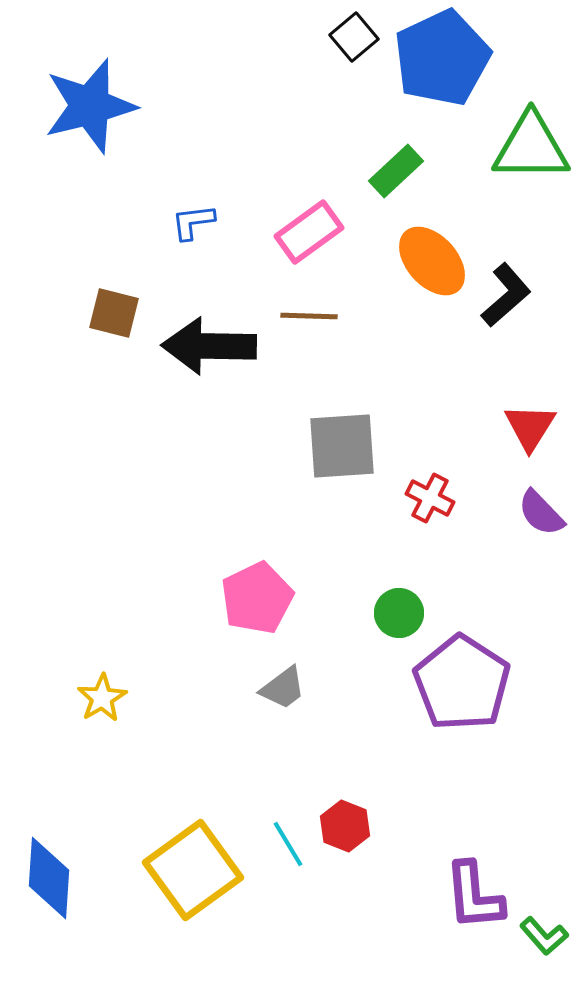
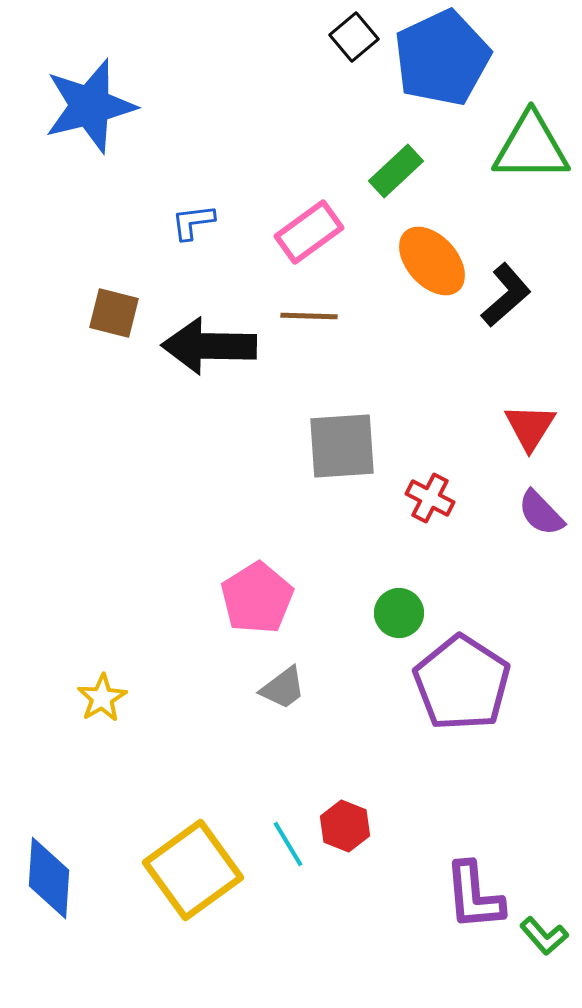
pink pentagon: rotated 6 degrees counterclockwise
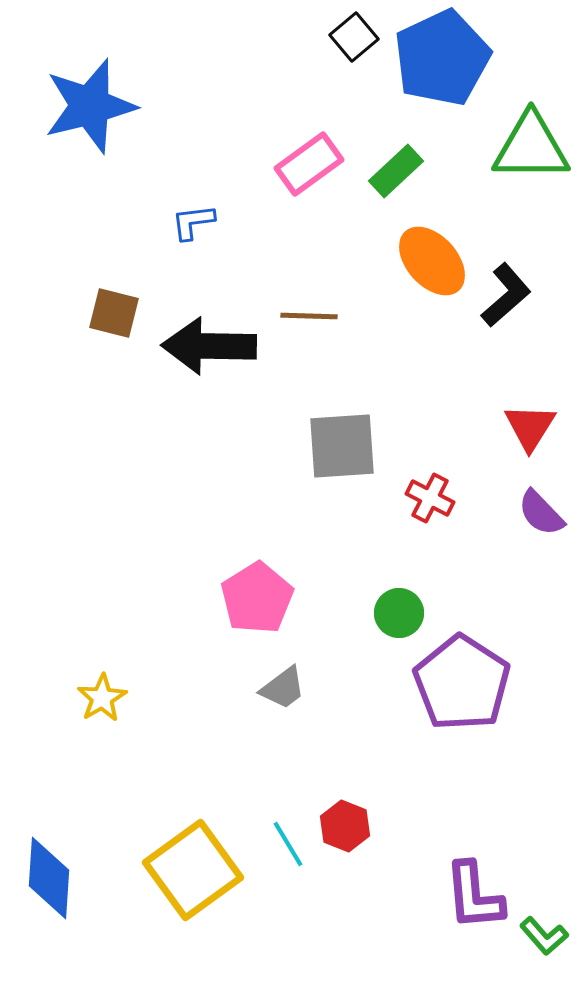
pink rectangle: moved 68 px up
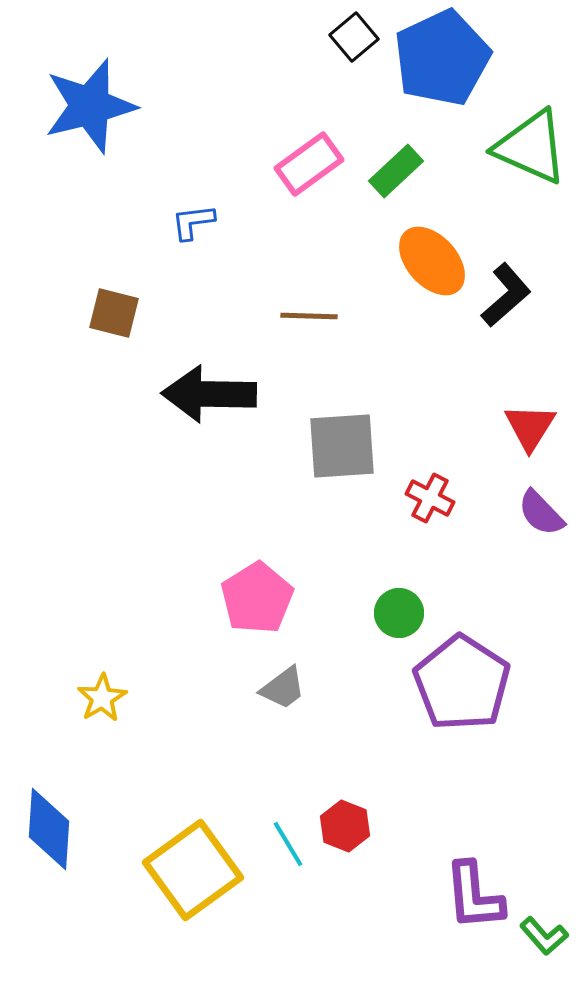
green triangle: rotated 24 degrees clockwise
black arrow: moved 48 px down
blue diamond: moved 49 px up
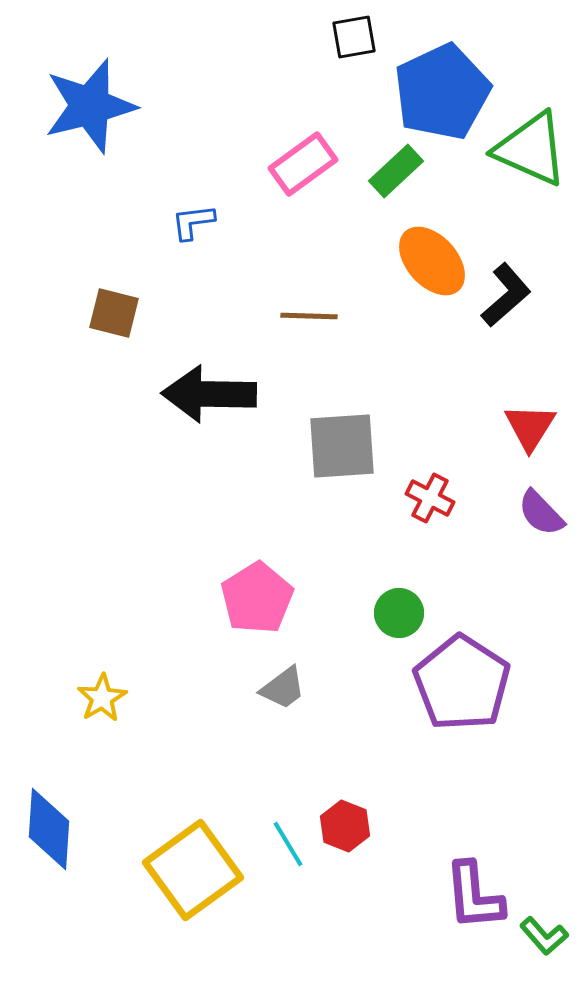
black square: rotated 30 degrees clockwise
blue pentagon: moved 34 px down
green triangle: moved 2 px down
pink rectangle: moved 6 px left
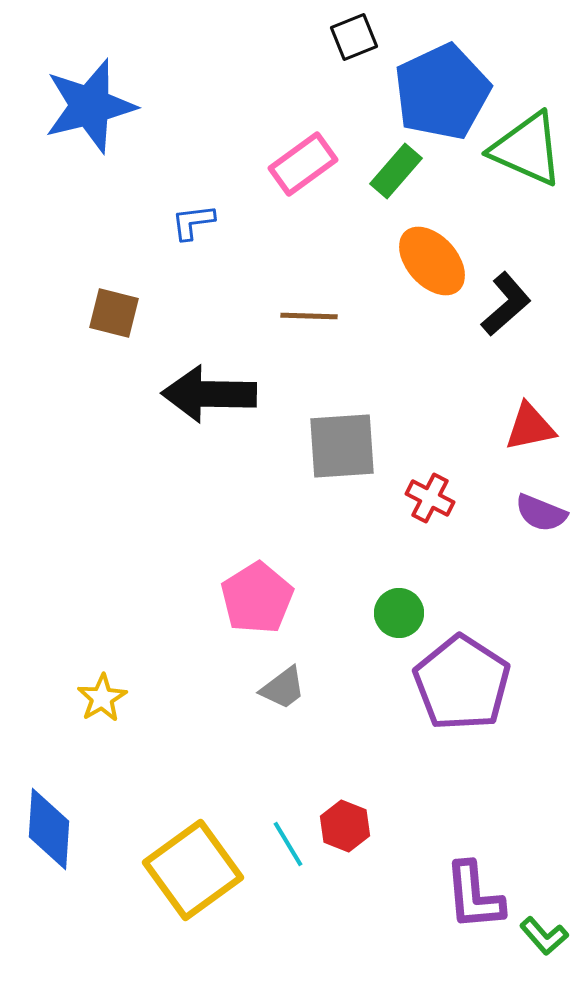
black square: rotated 12 degrees counterclockwise
green triangle: moved 4 px left
green rectangle: rotated 6 degrees counterclockwise
black L-shape: moved 9 px down
red triangle: rotated 46 degrees clockwise
purple semicircle: rotated 24 degrees counterclockwise
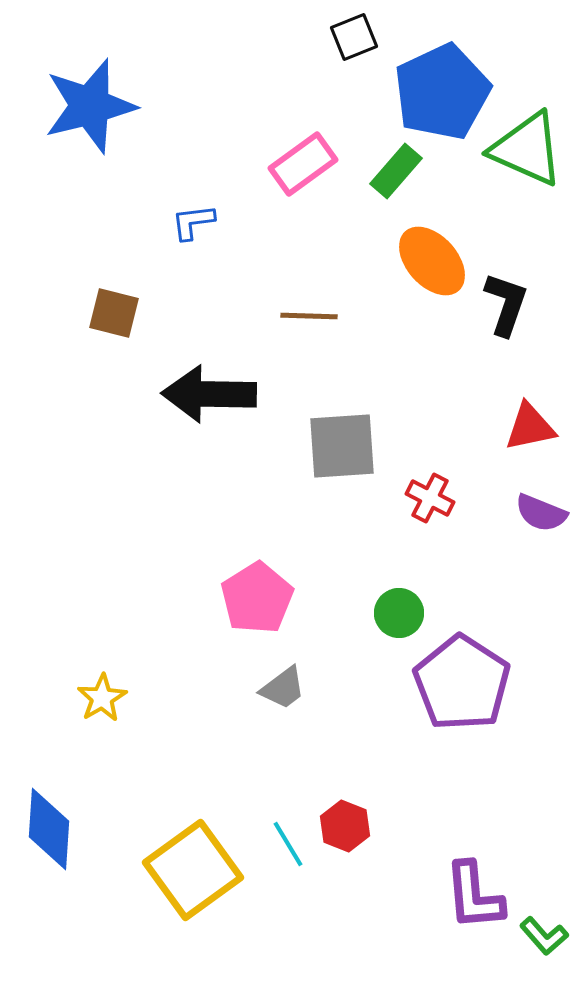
black L-shape: rotated 30 degrees counterclockwise
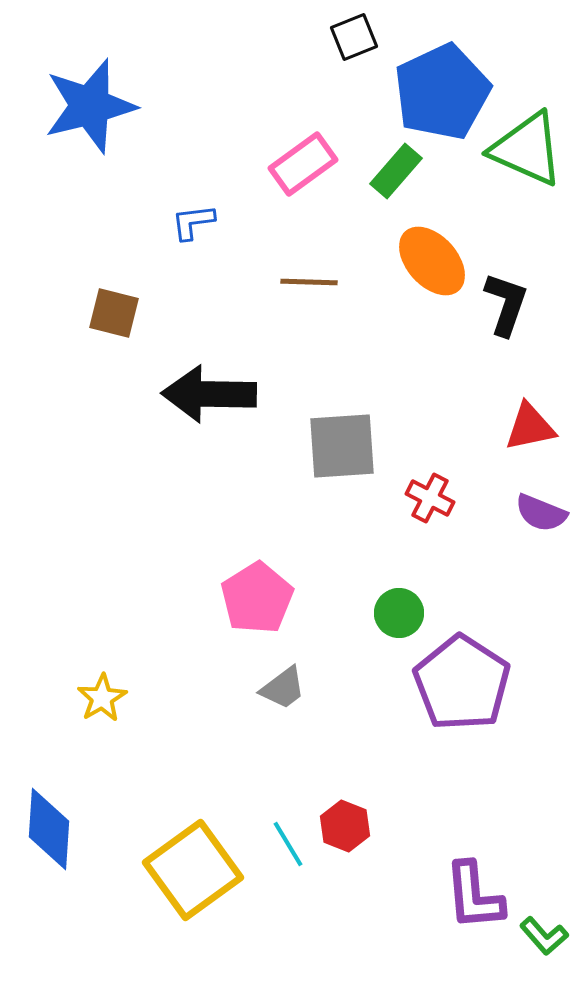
brown line: moved 34 px up
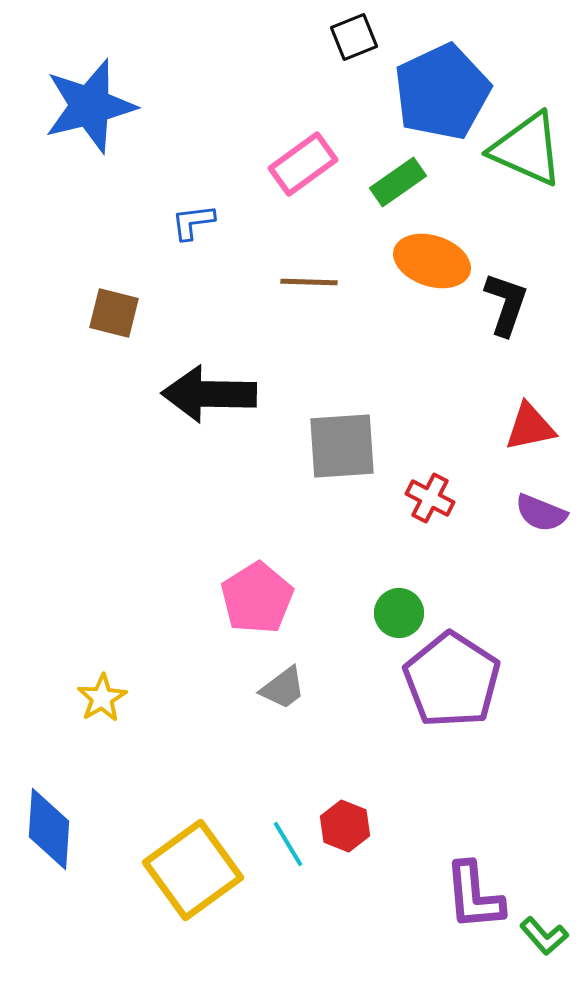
green rectangle: moved 2 px right, 11 px down; rotated 14 degrees clockwise
orange ellipse: rotated 30 degrees counterclockwise
purple pentagon: moved 10 px left, 3 px up
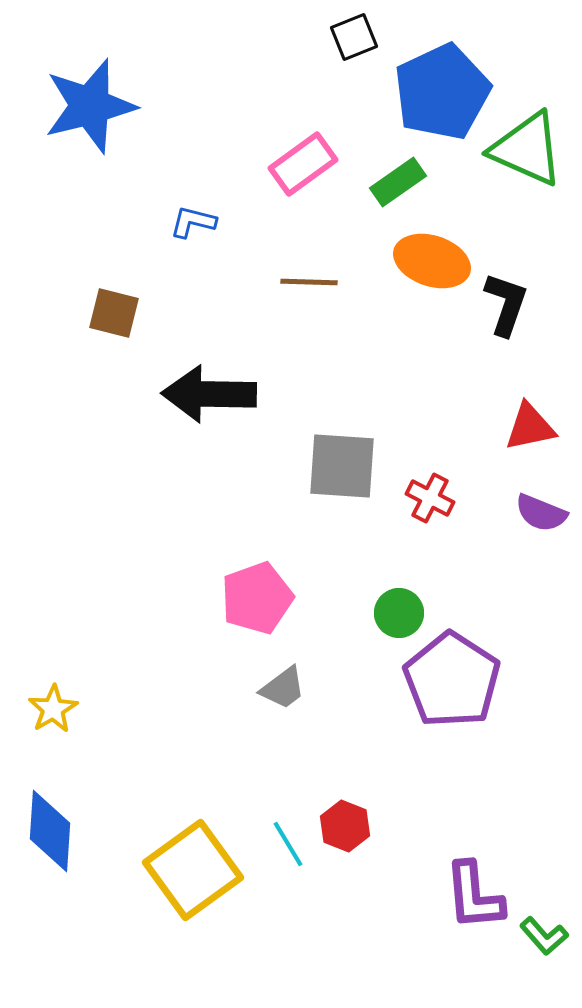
blue L-shape: rotated 21 degrees clockwise
gray square: moved 20 px down; rotated 8 degrees clockwise
pink pentagon: rotated 12 degrees clockwise
yellow star: moved 49 px left, 11 px down
blue diamond: moved 1 px right, 2 px down
